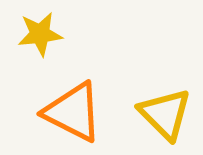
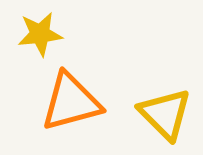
orange triangle: moved 2 px left, 10 px up; rotated 42 degrees counterclockwise
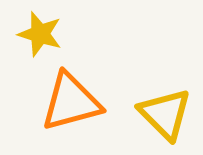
yellow star: rotated 24 degrees clockwise
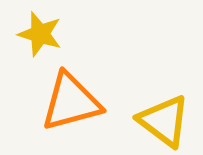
yellow triangle: moved 1 px left, 7 px down; rotated 8 degrees counterclockwise
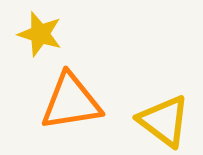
orange triangle: rotated 6 degrees clockwise
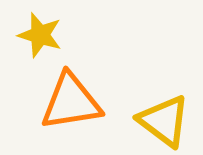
yellow star: moved 1 px down
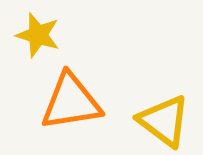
yellow star: moved 2 px left
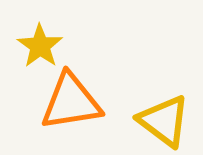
yellow star: moved 2 px right, 11 px down; rotated 18 degrees clockwise
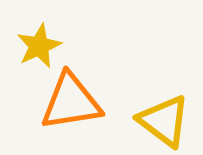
yellow star: moved 1 px left; rotated 12 degrees clockwise
